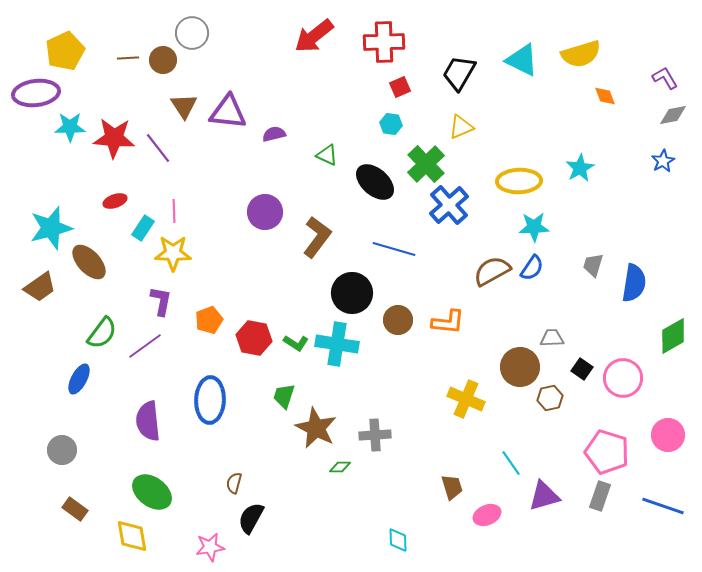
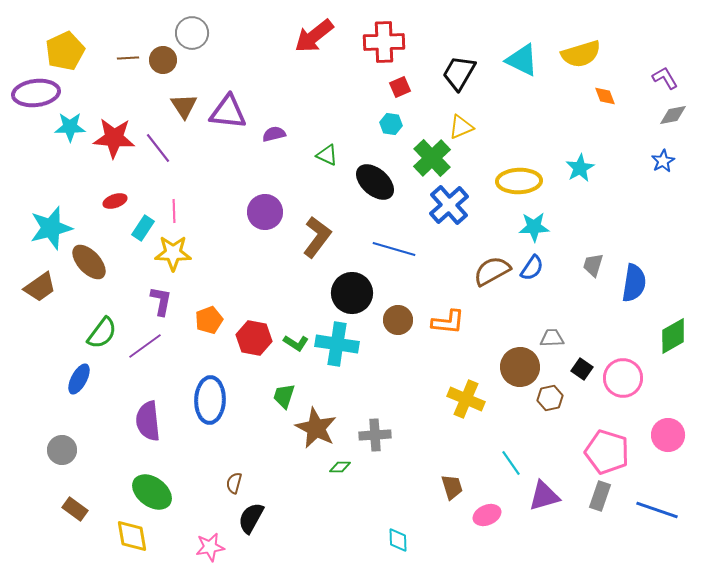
green cross at (426, 164): moved 6 px right, 6 px up
blue line at (663, 506): moved 6 px left, 4 px down
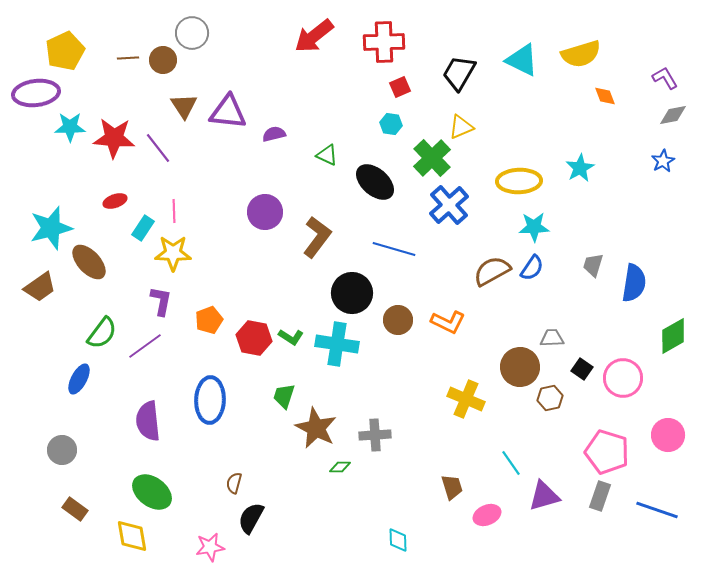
orange L-shape at (448, 322): rotated 20 degrees clockwise
green L-shape at (296, 343): moved 5 px left, 6 px up
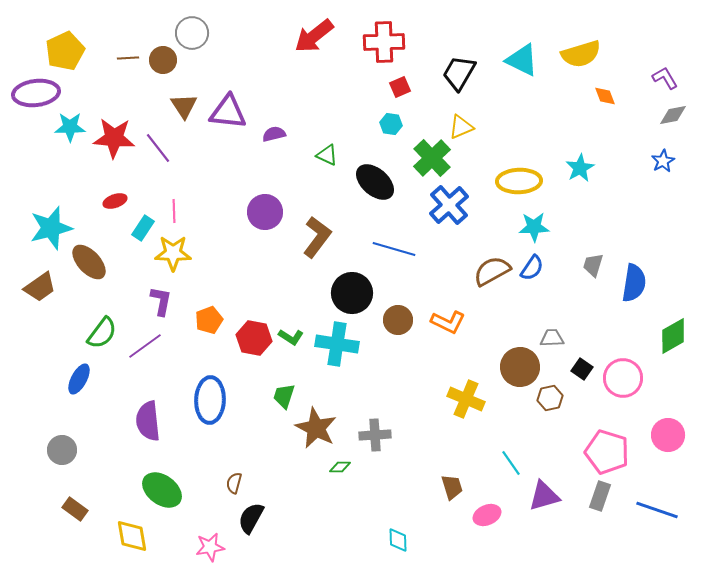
green ellipse at (152, 492): moved 10 px right, 2 px up
